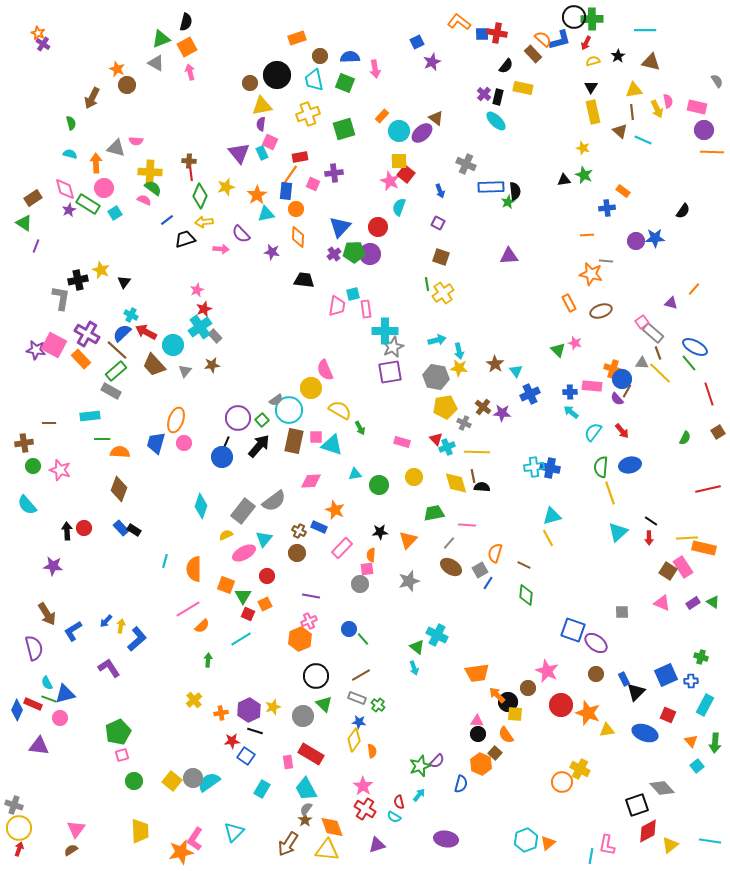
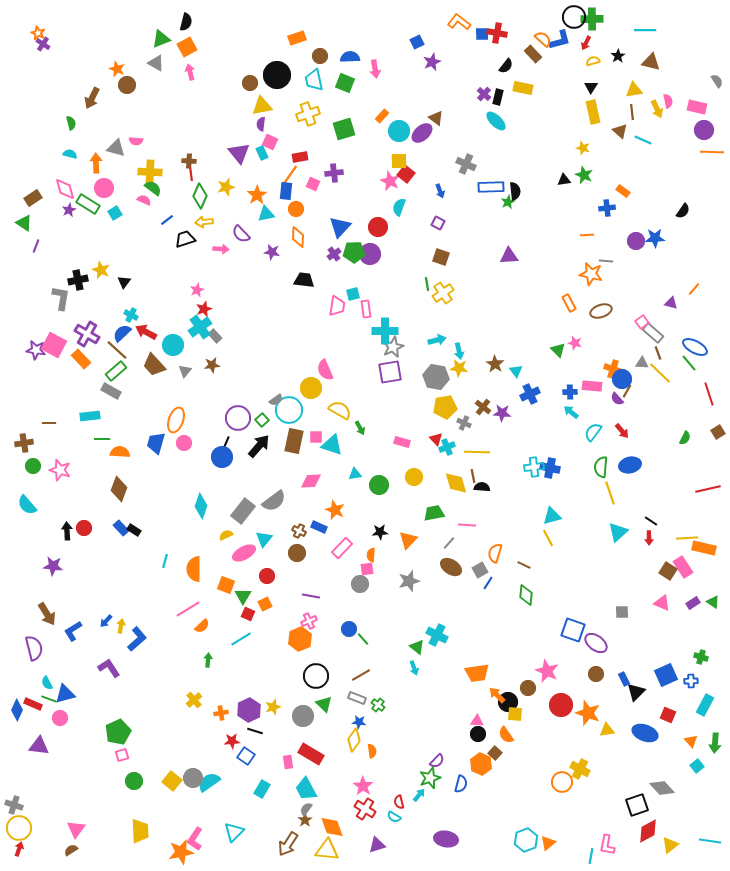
green star at (420, 766): moved 10 px right, 12 px down
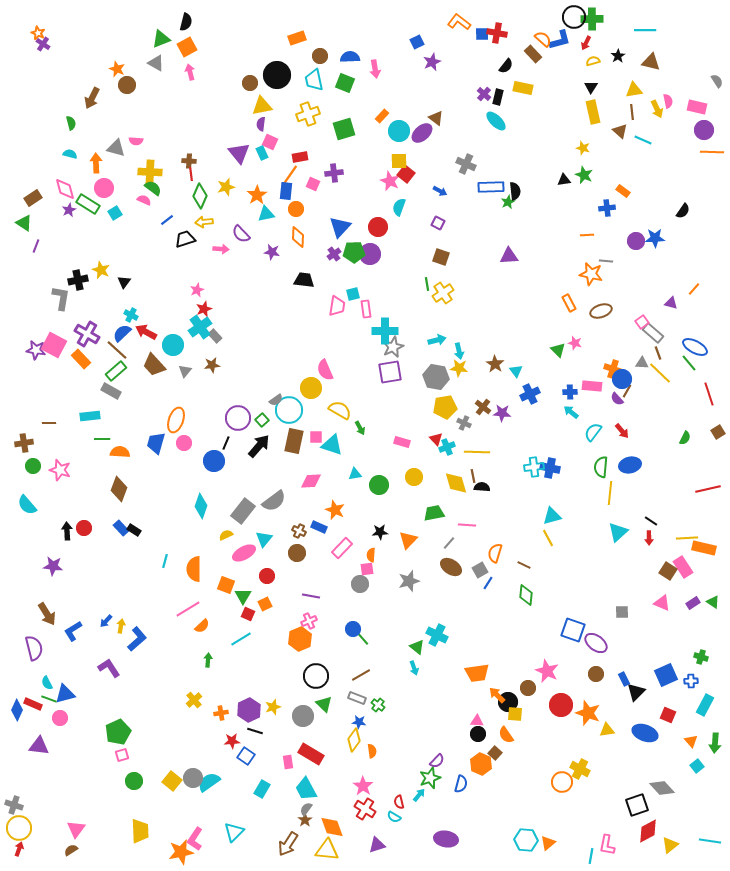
blue arrow at (440, 191): rotated 40 degrees counterclockwise
blue circle at (222, 457): moved 8 px left, 4 px down
yellow line at (610, 493): rotated 25 degrees clockwise
blue circle at (349, 629): moved 4 px right
cyan hexagon at (526, 840): rotated 25 degrees clockwise
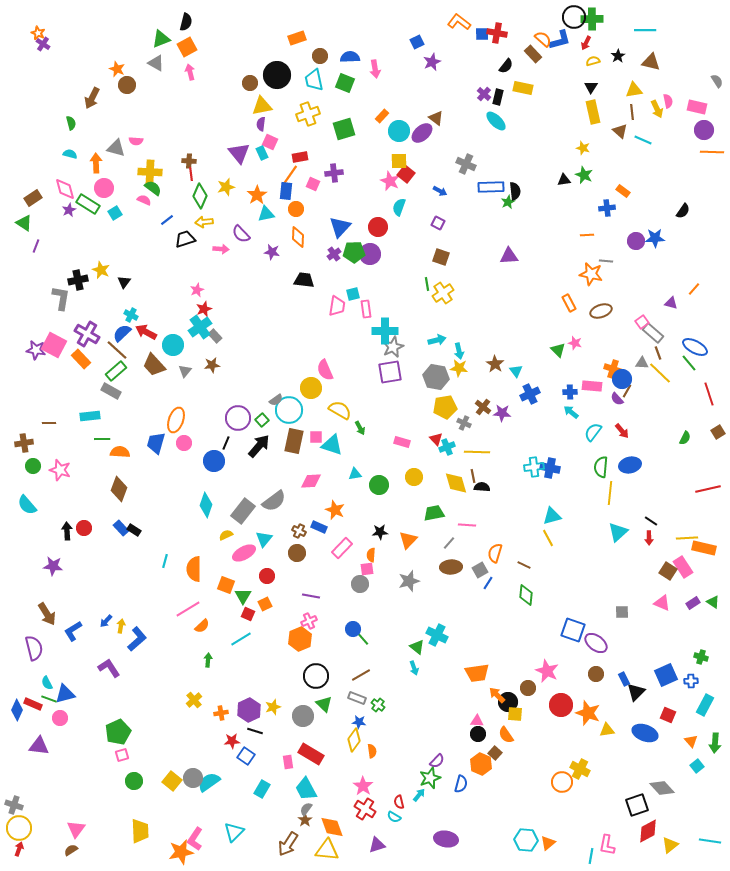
cyan diamond at (201, 506): moved 5 px right, 1 px up
brown ellipse at (451, 567): rotated 35 degrees counterclockwise
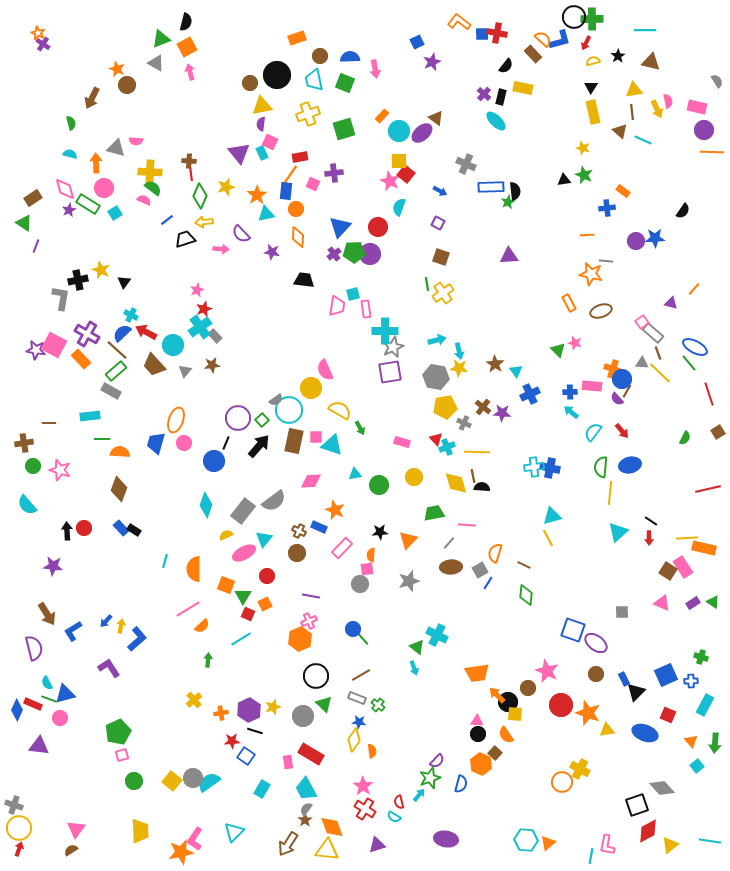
black rectangle at (498, 97): moved 3 px right
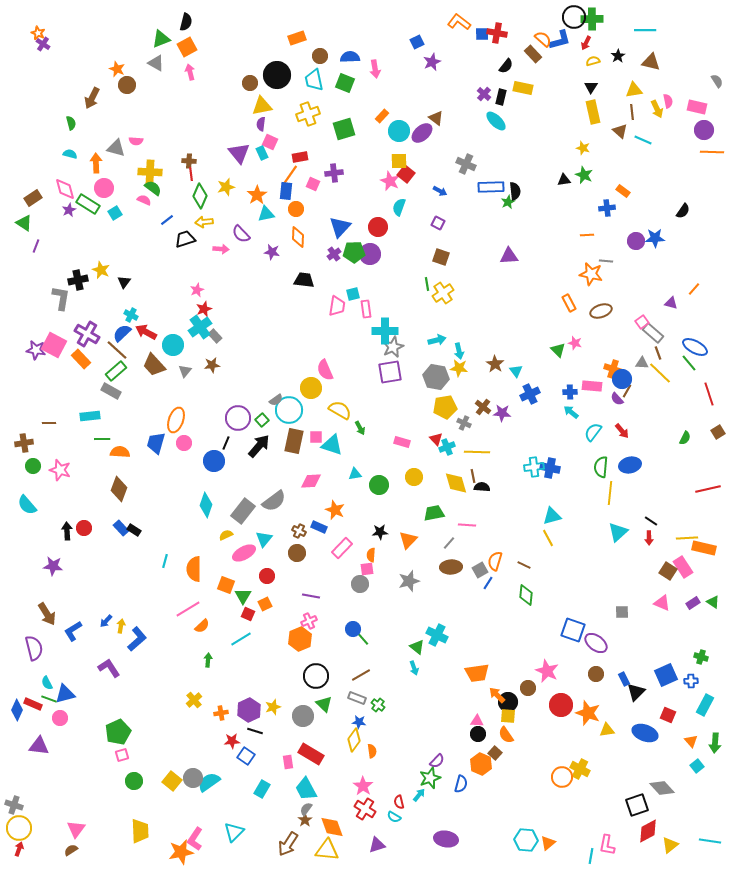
orange semicircle at (495, 553): moved 8 px down
yellow square at (515, 714): moved 7 px left, 2 px down
orange circle at (562, 782): moved 5 px up
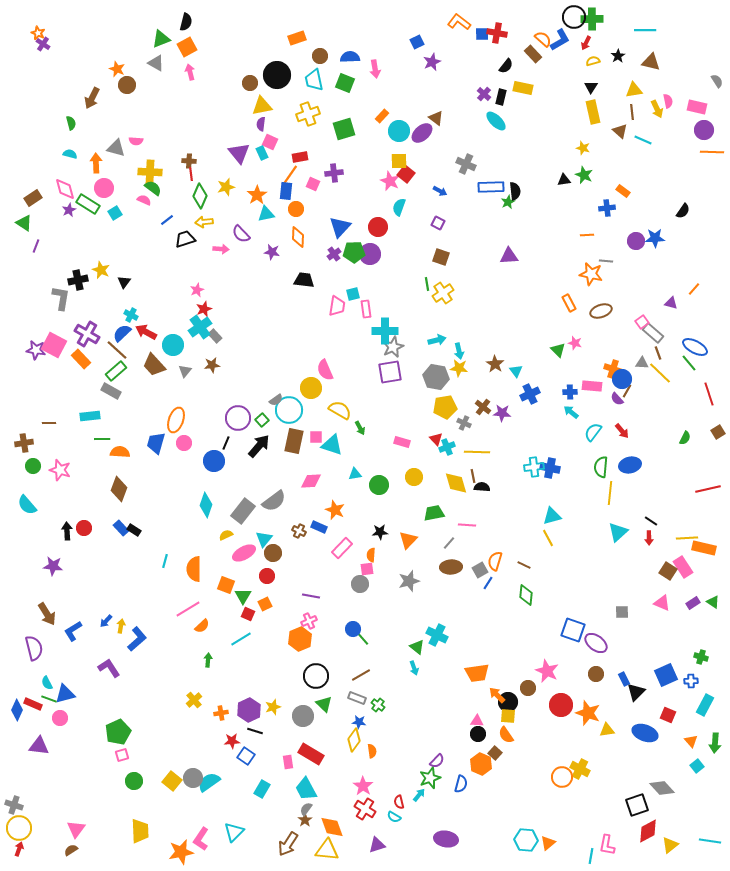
blue L-shape at (560, 40): rotated 15 degrees counterclockwise
brown circle at (297, 553): moved 24 px left
pink L-shape at (195, 839): moved 6 px right
